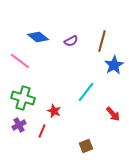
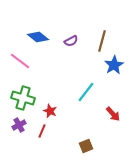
red star: moved 4 px left
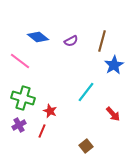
brown square: rotated 16 degrees counterclockwise
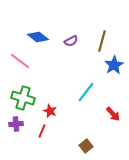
purple cross: moved 3 px left, 1 px up; rotated 24 degrees clockwise
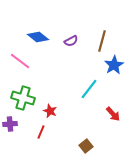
cyan line: moved 3 px right, 3 px up
purple cross: moved 6 px left
red line: moved 1 px left, 1 px down
